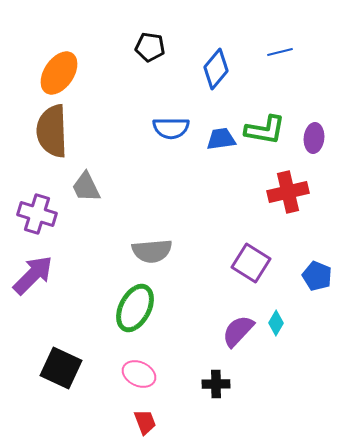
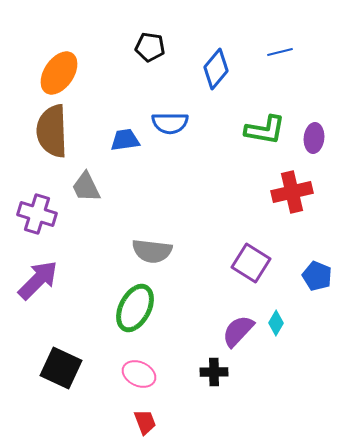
blue semicircle: moved 1 px left, 5 px up
blue trapezoid: moved 96 px left, 1 px down
red cross: moved 4 px right
gray semicircle: rotated 12 degrees clockwise
purple arrow: moved 5 px right, 5 px down
black cross: moved 2 px left, 12 px up
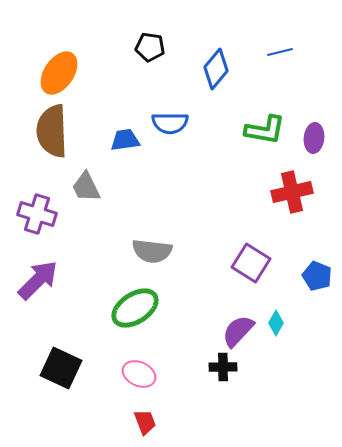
green ellipse: rotated 30 degrees clockwise
black cross: moved 9 px right, 5 px up
